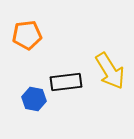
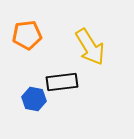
yellow arrow: moved 20 px left, 24 px up
black rectangle: moved 4 px left
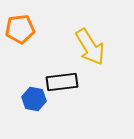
orange pentagon: moved 7 px left, 6 px up
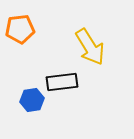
blue hexagon: moved 2 px left, 1 px down; rotated 20 degrees counterclockwise
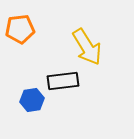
yellow arrow: moved 3 px left
black rectangle: moved 1 px right, 1 px up
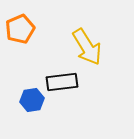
orange pentagon: rotated 16 degrees counterclockwise
black rectangle: moved 1 px left, 1 px down
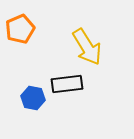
black rectangle: moved 5 px right, 2 px down
blue hexagon: moved 1 px right, 2 px up; rotated 20 degrees clockwise
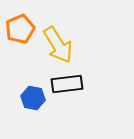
yellow arrow: moved 29 px left, 2 px up
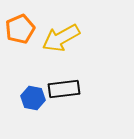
yellow arrow: moved 3 px right, 7 px up; rotated 93 degrees clockwise
black rectangle: moved 3 px left, 5 px down
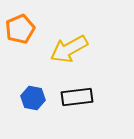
yellow arrow: moved 8 px right, 11 px down
black rectangle: moved 13 px right, 8 px down
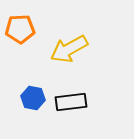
orange pentagon: rotated 20 degrees clockwise
black rectangle: moved 6 px left, 5 px down
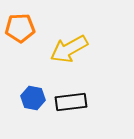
orange pentagon: moved 1 px up
